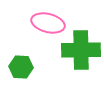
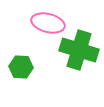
green cross: moved 2 px left; rotated 18 degrees clockwise
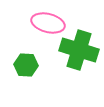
green hexagon: moved 5 px right, 2 px up
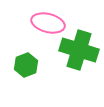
green hexagon: rotated 25 degrees counterclockwise
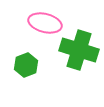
pink ellipse: moved 3 px left
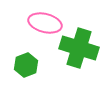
green cross: moved 2 px up
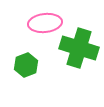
pink ellipse: rotated 20 degrees counterclockwise
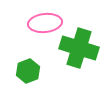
green hexagon: moved 2 px right, 6 px down
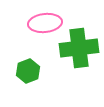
green cross: rotated 24 degrees counterclockwise
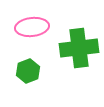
pink ellipse: moved 13 px left, 4 px down
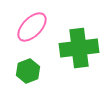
pink ellipse: rotated 40 degrees counterclockwise
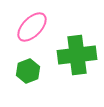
green cross: moved 2 px left, 7 px down
